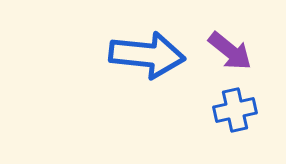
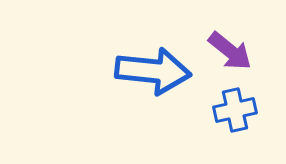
blue arrow: moved 6 px right, 16 px down
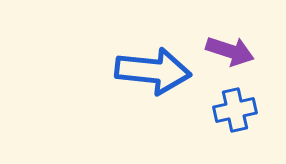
purple arrow: rotated 21 degrees counterclockwise
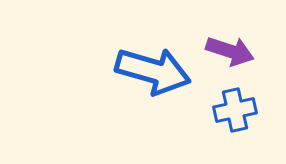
blue arrow: rotated 10 degrees clockwise
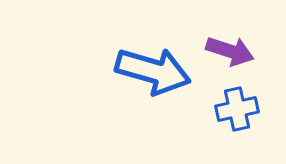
blue cross: moved 2 px right, 1 px up
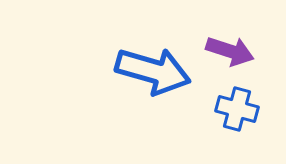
blue cross: rotated 27 degrees clockwise
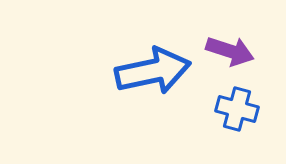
blue arrow: rotated 28 degrees counterclockwise
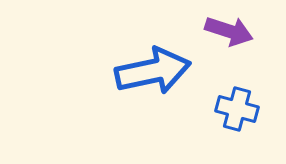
purple arrow: moved 1 px left, 20 px up
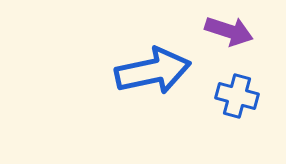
blue cross: moved 13 px up
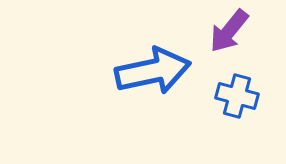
purple arrow: rotated 111 degrees clockwise
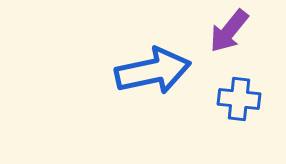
blue cross: moved 2 px right, 3 px down; rotated 9 degrees counterclockwise
